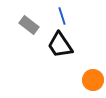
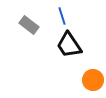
black trapezoid: moved 9 px right
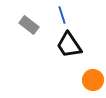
blue line: moved 1 px up
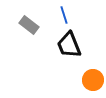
blue line: moved 2 px right
black trapezoid: rotated 12 degrees clockwise
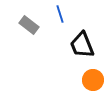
blue line: moved 4 px left, 1 px up
black trapezoid: moved 13 px right
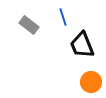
blue line: moved 3 px right, 3 px down
orange circle: moved 2 px left, 2 px down
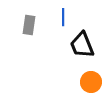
blue line: rotated 18 degrees clockwise
gray rectangle: rotated 60 degrees clockwise
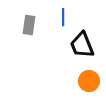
orange circle: moved 2 px left, 1 px up
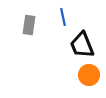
blue line: rotated 12 degrees counterclockwise
orange circle: moved 6 px up
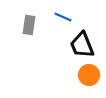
blue line: rotated 54 degrees counterclockwise
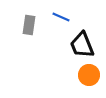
blue line: moved 2 px left
